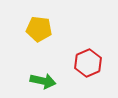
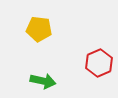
red hexagon: moved 11 px right
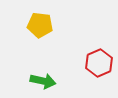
yellow pentagon: moved 1 px right, 4 px up
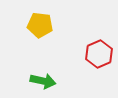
red hexagon: moved 9 px up
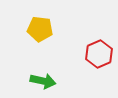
yellow pentagon: moved 4 px down
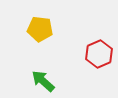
green arrow: rotated 150 degrees counterclockwise
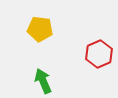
green arrow: rotated 25 degrees clockwise
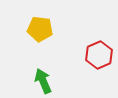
red hexagon: moved 1 px down
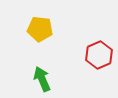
green arrow: moved 1 px left, 2 px up
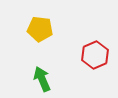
red hexagon: moved 4 px left
